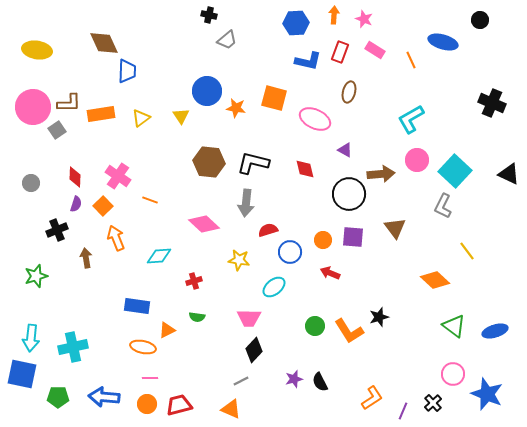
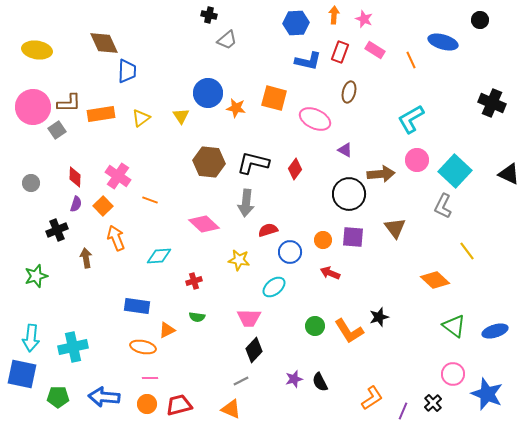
blue circle at (207, 91): moved 1 px right, 2 px down
red diamond at (305, 169): moved 10 px left; rotated 50 degrees clockwise
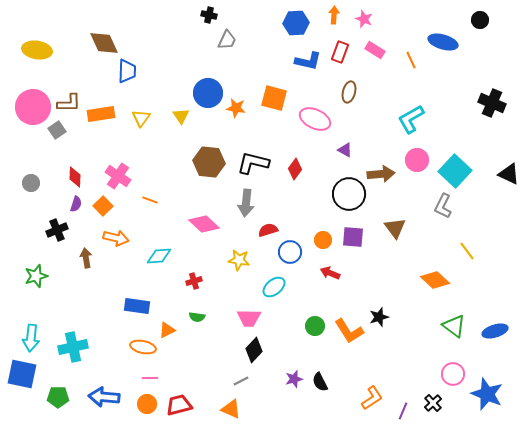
gray trapezoid at (227, 40): rotated 25 degrees counterclockwise
yellow triangle at (141, 118): rotated 18 degrees counterclockwise
orange arrow at (116, 238): rotated 125 degrees clockwise
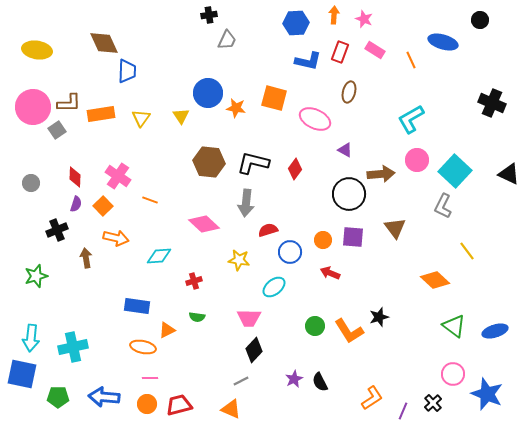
black cross at (209, 15): rotated 21 degrees counterclockwise
purple star at (294, 379): rotated 12 degrees counterclockwise
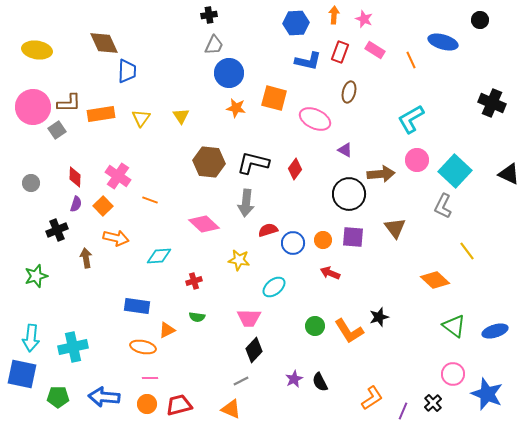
gray trapezoid at (227, 40): moved 13 px left, 5 px down
blue circle at (208, 93): moved 21 px right, 20 px up
blue circle at (290, 252): moved 3 px right, 9 px up
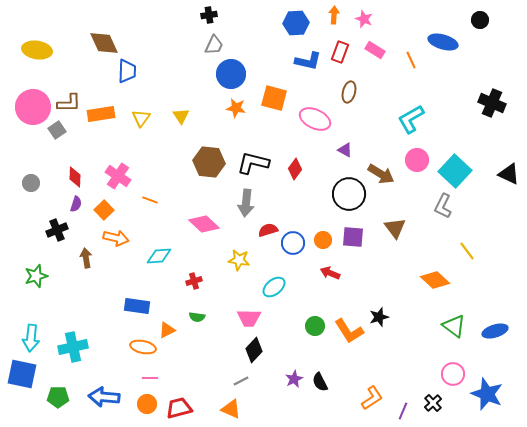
blue circle at (229, 73): moved 2 px right, 1 px down
brown arrow at (381, 174): rotated 36 degrees clockwise
orange square at (103, 206): moved 1 px right, 4 px down
red trapezoid at (179, 405): moved 3 px down
